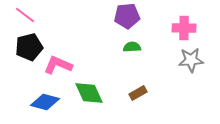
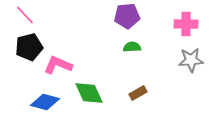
pink line: rotated 10 degrees clockwise
pink cross: moved 2 px right, 4 px up
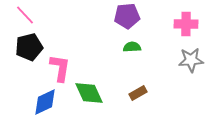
pink L-shape: moved 2 px right, 3 px down; rotated 76 degrees clockwise
blue diamond: rotated 40 degrees counterclockwise
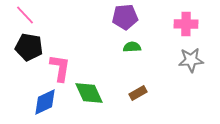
purple pentagon: moved 2 px left, 1 px down
black pentagon: rotated 24 degrees clockwise
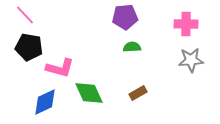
pink L-shape: rotated 96 degrees clockwise
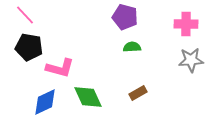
purple pentagon: rotated 20 degrees clockwise
green diamond: moved 1 px left, 4 px down
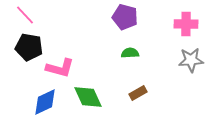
green semicircle: moved 2 px left, 6 px down
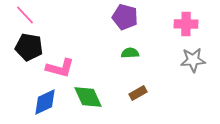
gray star: moved 2 px right
